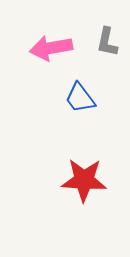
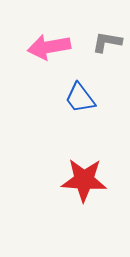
gray L-shape: rotated 88 degrees clockwise
pink arrow: moved 2 px left, 1 px up
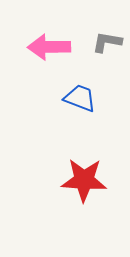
pink arrow: rotated 9 degrees clockwise
blue trapezoid: rotated 148 degrees clockwise
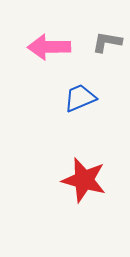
blue trapezoid: rotated 44 degrees counterclockwise
red star: rotated 12 degrees clockwise
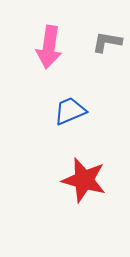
pink arrow: rotated 81 degrees counterclockwise
blue trapezoid: moved 10 px left, 13 px down
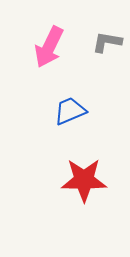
pink arrow: rotated 18 degrees clockwise
red star: rotated 15 degrees counterclockwise
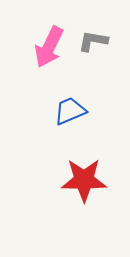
gray L-shape: moved 14 px left, 1 px up
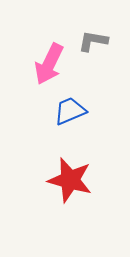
pink arrow: moved 17 px down
red star: moved 14 px left; rotated 15 degrees clockwise
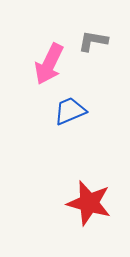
red star: moved 19 px right, 23 px down
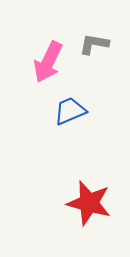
gray L-shape: moved 1 px right, 3 px down
pink arrow: moved 1 px left, 2 px up
